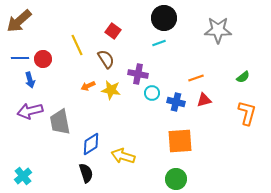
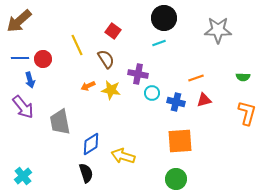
green semicircle: rotated 40 degrees clockwise
purple arrow: moved 7 px left, 4 px up; rotated 115 degrees counterclockwise
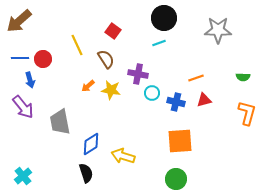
orange arrow: rotated 16 degrees counterclockwise
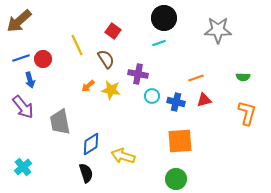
blue line: moved 1 px right; rotated 18 degrees counterclockwise
cyan circle: moved 3 px down
cyan cross: moved 9 px up
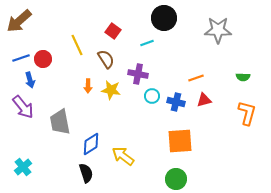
cyan line: moved 12 px left
orange arrow: rotated 48 degrees counterclockwise
yellow arrow: rotated 20 degrees clockwise
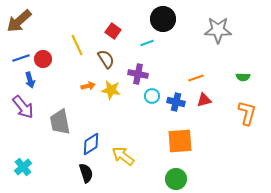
black circle: moved 1 px left, 1 px down
orange arrow: rotated 104 degrees counterclockwise
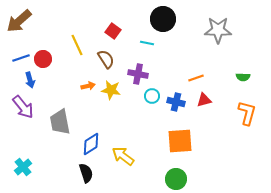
cyan line: rotated 32 degrees clockwise
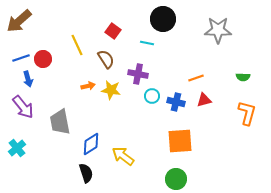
blue arrow: moved 2 px left, 1 px up
cyan cross: moved 6 px left, 19 px up
